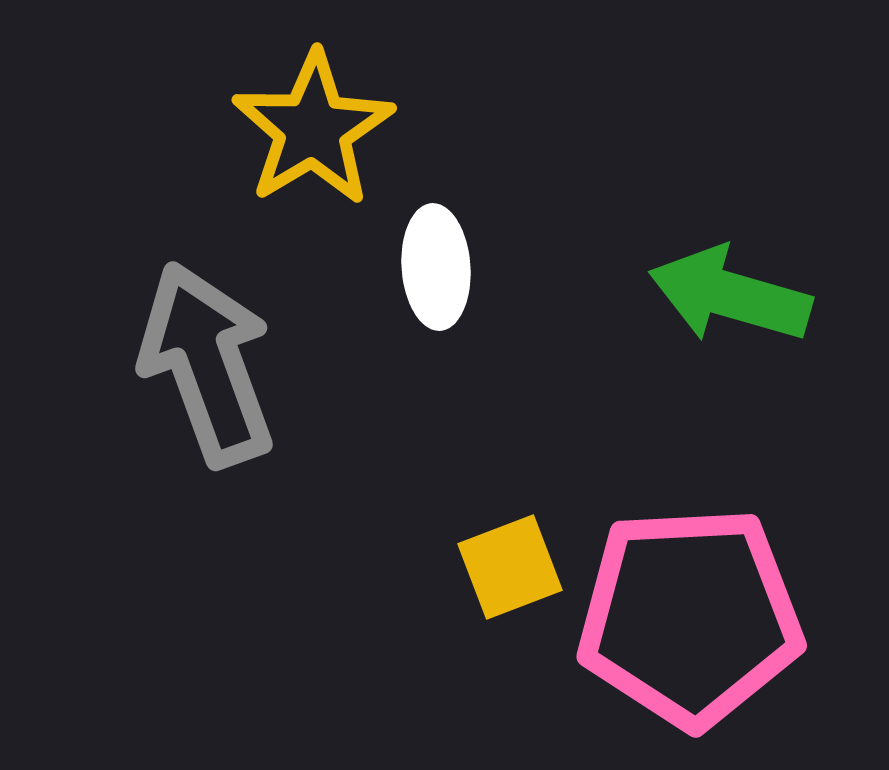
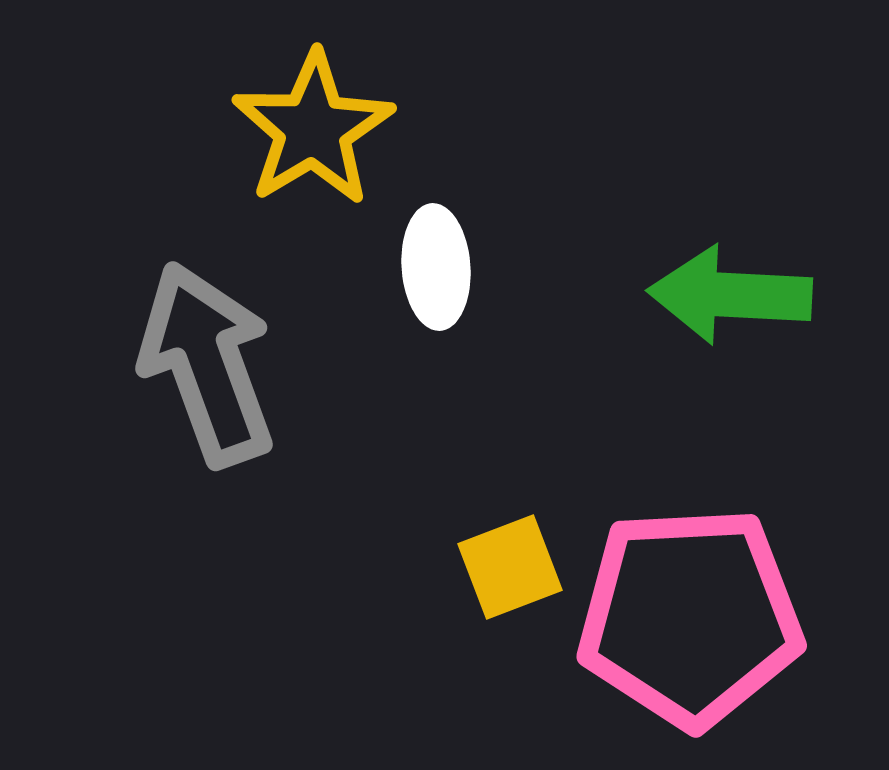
green arrow: rotated 13 degrees counterclockwise
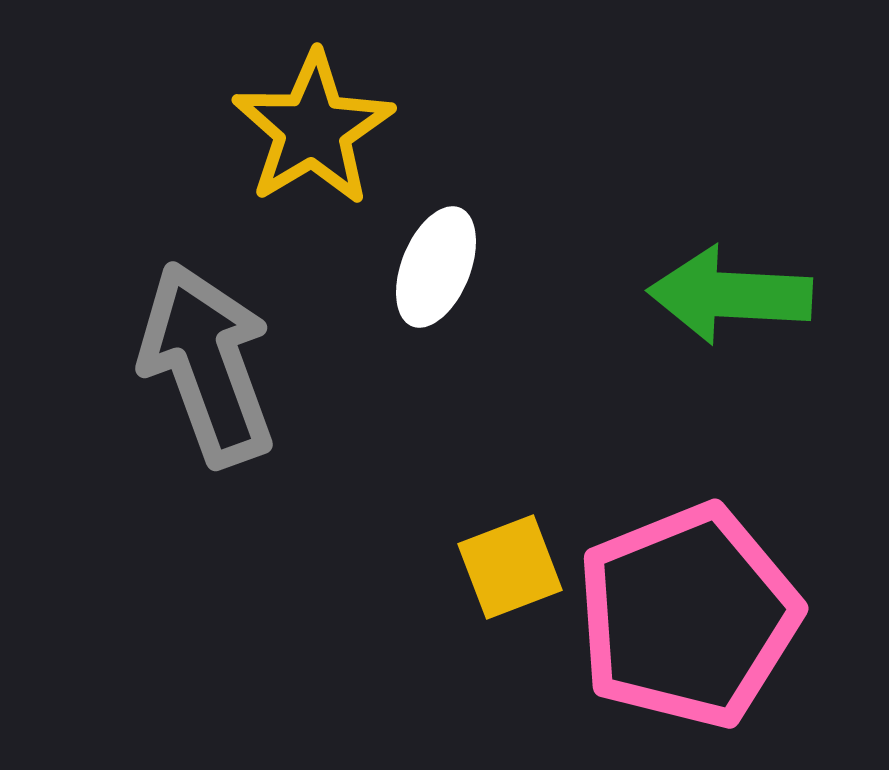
white ellipse: rotated 26 degrees clockwise
pink pentagon: moved 2 px left, 1 px up; rotated 19 degrees counterclockwise
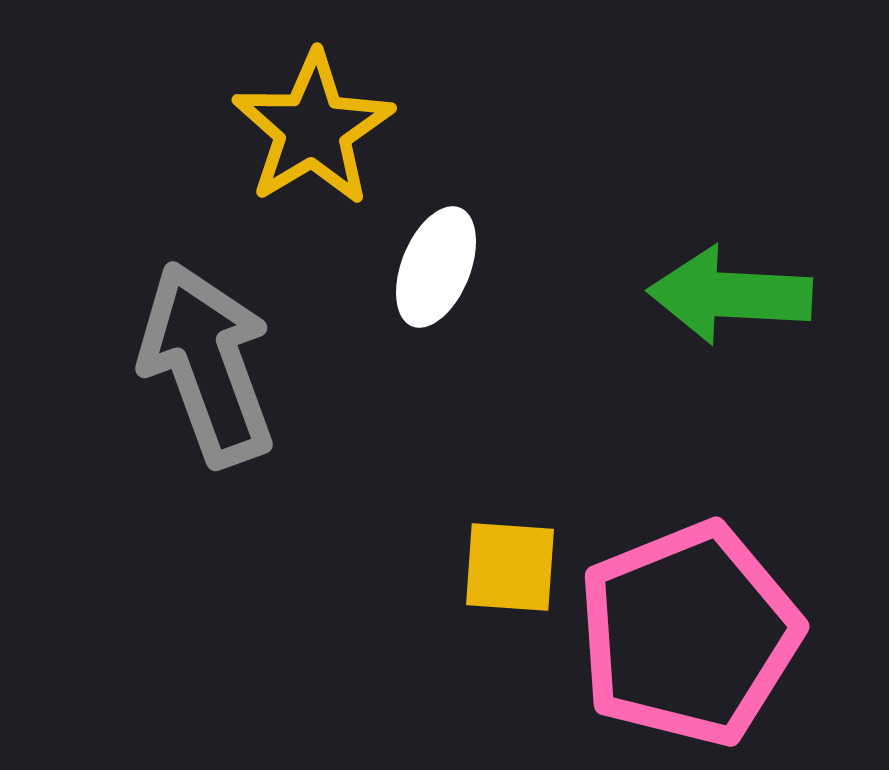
yellow square: rotated 25 degrees clockwise
pink pentagon: moved 1 px right, 18 px down
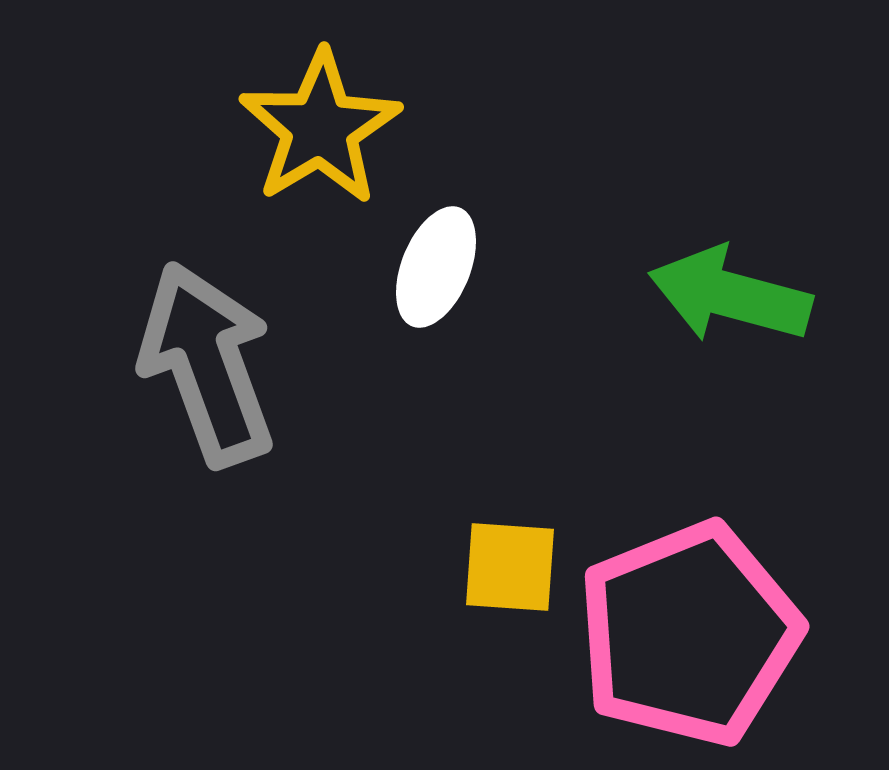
yellow star: moved 7 px right, 1 px up
green arrow: rotated 12 degrees clockwise
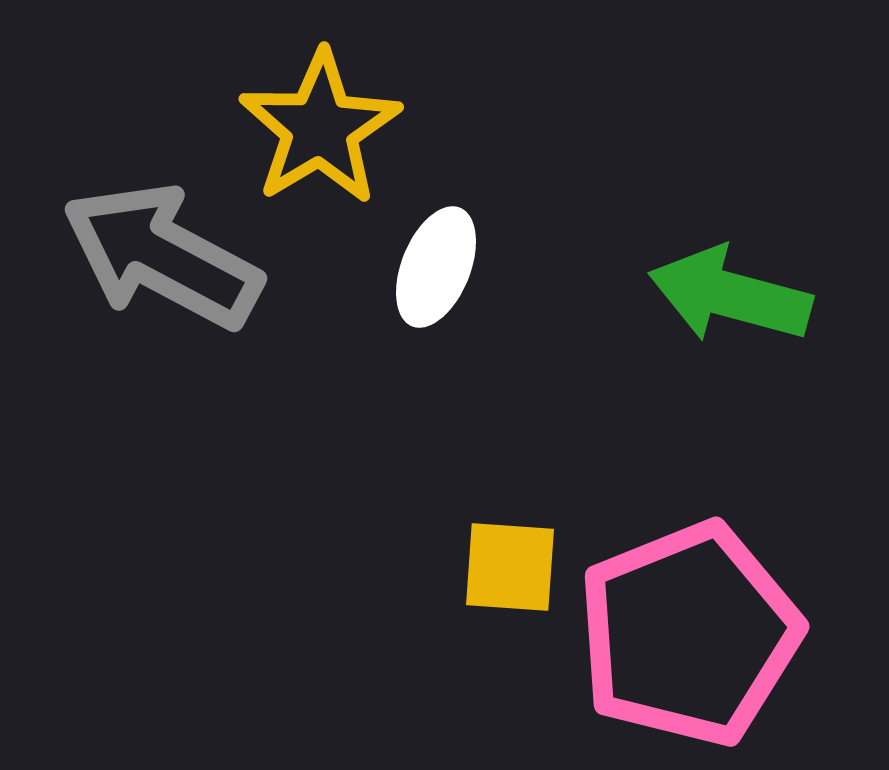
gray arrow: moved 45 px left, 108 px up; rotated 42 degrees counterclockwise
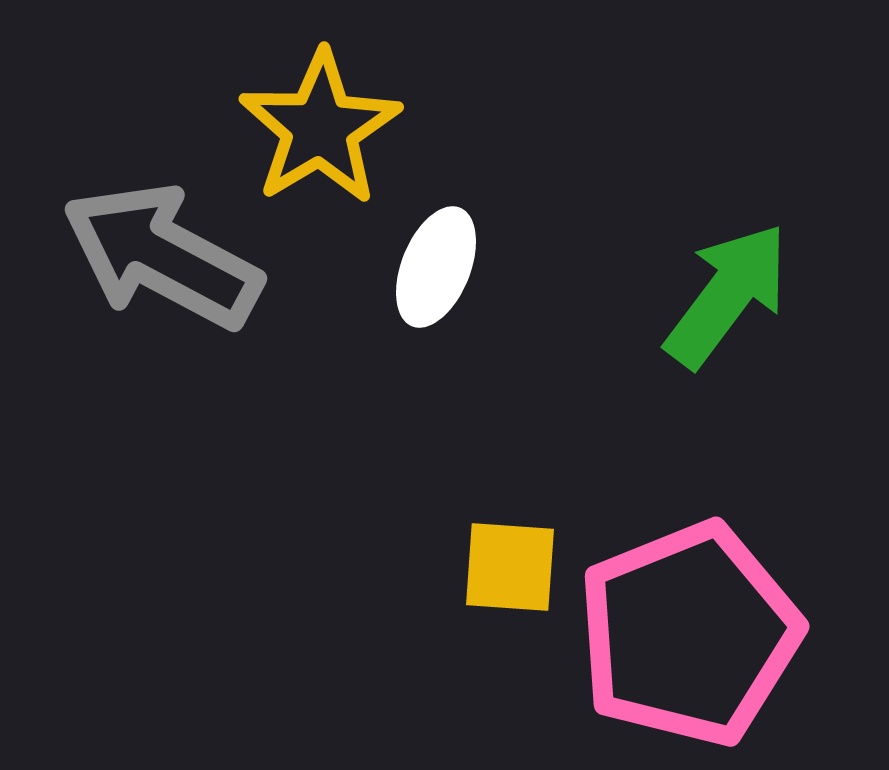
green arrow: moved 3 px left; rotated 112 degrees clockwise
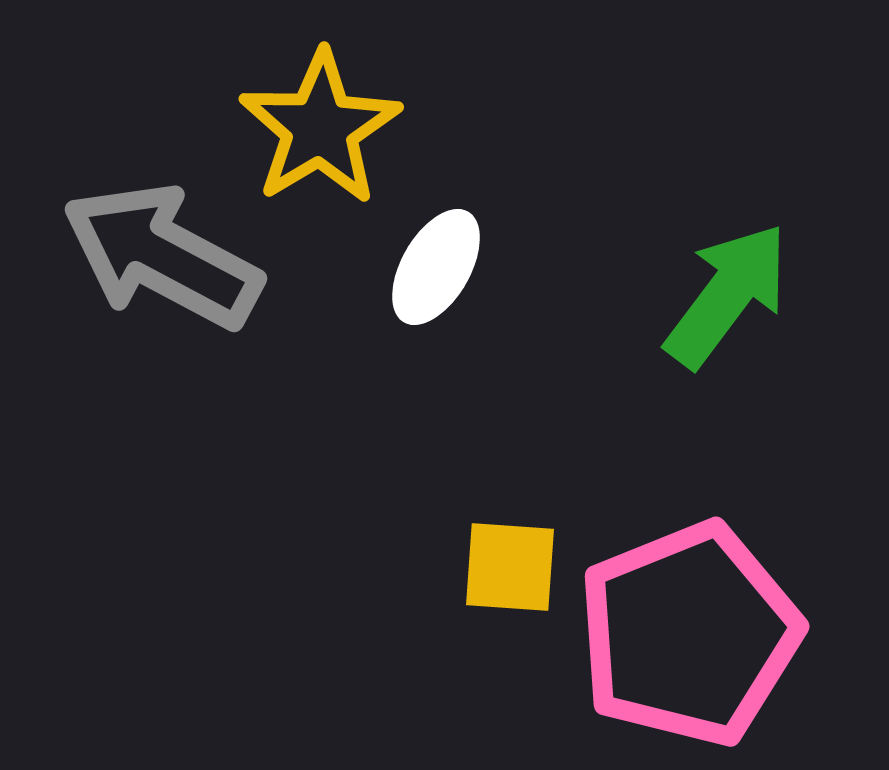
white ellipse: rotated 8 degrees clockwise
